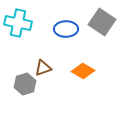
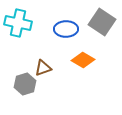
orange diamond: moved 11 px up
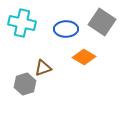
cyan cross: moved 4 px right
orange diamond: moved 1 px right, 3 px up
